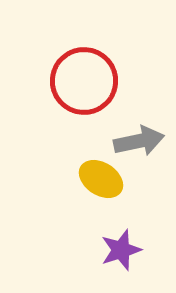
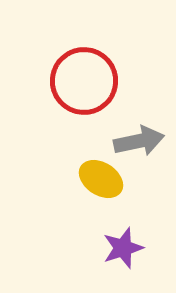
purple star: moved 2 px right, 2 px up
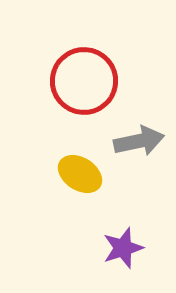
yellow ellipse: moved 21 px left, 5 px up
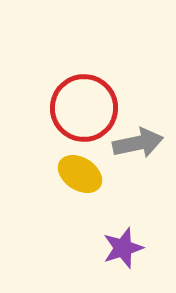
red circle: moved 27 px down
gray arrow: moved 1 px left, 2 px down
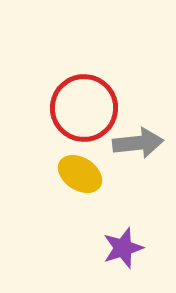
gray arrow: rotated 6 degrees clockwise
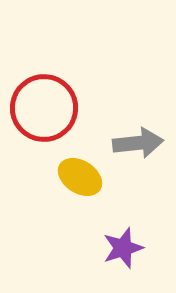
red circle: moved 40 px left
yellow ellipse: moved 3 px down
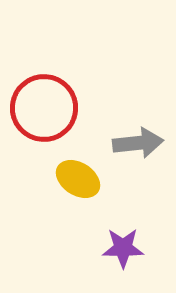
yellow ellipse: moved 2 px left, 2 px down
purple star: rotated 18 degrees clockwise
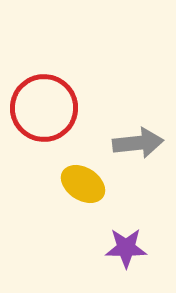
yellow ellipse: moved 5 px right, 5 px down
purple star: moved 3 px right
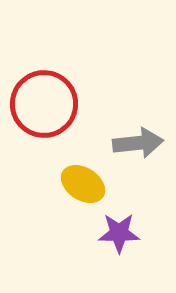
red circle: moved 4 px up
purple star: moved 7 px left, 15 px up
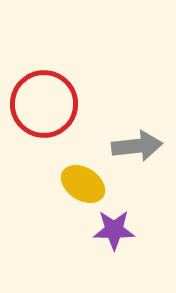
gray arrow: moved 1 px left, 3 px down
purple star: moved 5 px left, 3 px up
